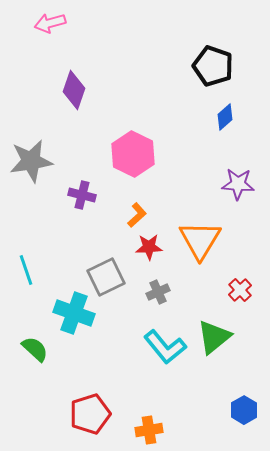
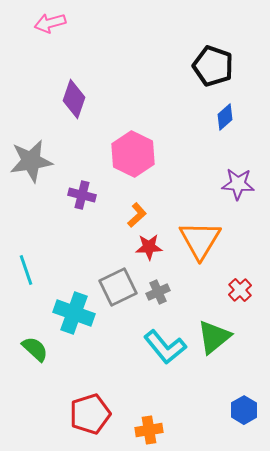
purple diamond: moved 9 px down
gray square: moved 12 px right, 10 px down
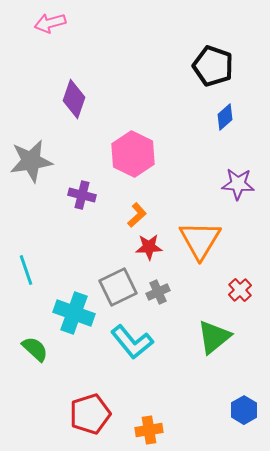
cyan L-shape: moved 33 px left, 5 px up
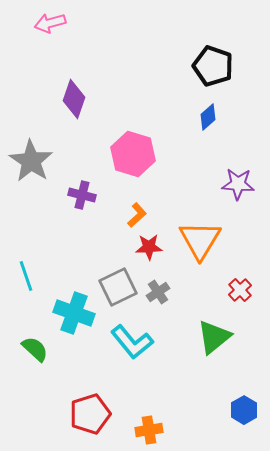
blue diamond: moved 17 px left
pink hexagon: rotated 9 degrees counterclockwise
gray star: rotated 30 degrees counterclockwise
cyan line: moved 6 px down
gray cross: rotated 10 degrees counterclockwise
